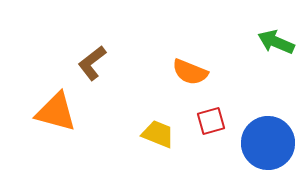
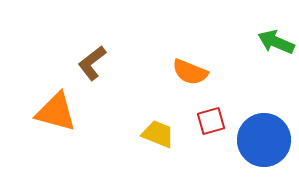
blue circle: moved 4 px left, 3 px up
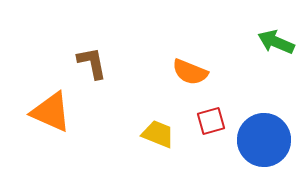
brown L-shape: rotated 117 degrees clockwise
orange triangle: moved 5 px left; rotated 9 degrees clockwise
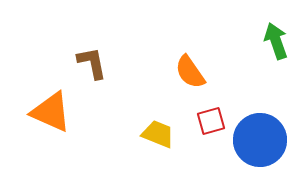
green arrow: moved 1 px up; rotated 48 degrees clockwise
orange semicircle: rotated 33 degrees clockwise
blue circle: moved 4 px left
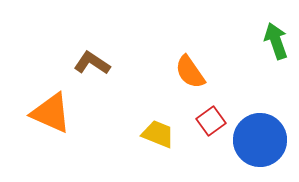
brown L-shape: rotated 45 degrees counterclockwise
orange triangle: moved 1 px down
red square: rotated 20 degrees counterclockwise
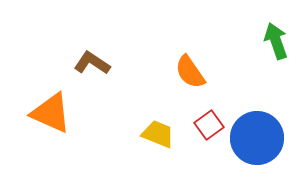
red square: moved 2 px left, 4 px down
blue circle: moved 3 px left, 2 px up
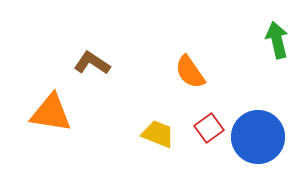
green arrow: moved 1 px right, 1 px up; rotated 6 degrees clockwise
orange triangle: rotated 15 degrees counterclockwise
red square: moved 3 px down
blue circle: moved 1 px right, 1 px up
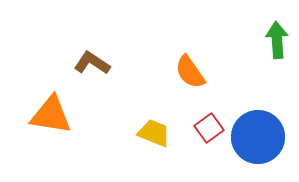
green arrow: rotated 9 degrees clockwise
orange triangle: moved 2 px down
yellow trapezoid: moved 4 px left, 1 px up
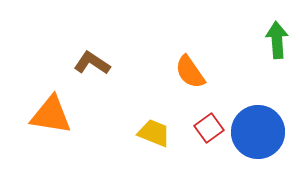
blue circle: moved 5 px up
